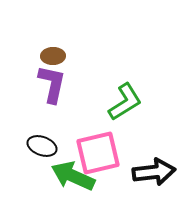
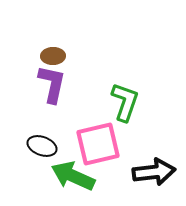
green L-shape: rotated 39 degrees counterclockwise
pink square: moved 9 px up
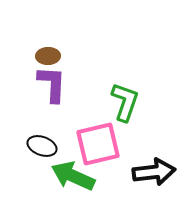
brown ellipse: moved 5 px left
purple L-shape: rotated 9 degrees counterclockwise
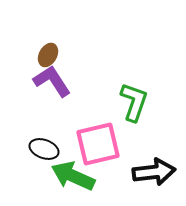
brown ellipse: moved 1 px up; rotated 60 degrees counterclockwise
purple L-shape: moved 3 px up; rotated 36 degrees counterclockwise
green L-shape: moved 9 px right
black ellipse: moved 2 px right, 3 px down
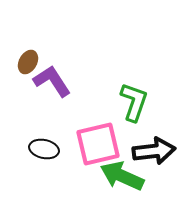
brown ellipse: moved 20 px left, 7 px down
black ellipse: rotated 8 degrees counterclockwise
black arrow: moved 21 px up
green arrow: moved 49 px right
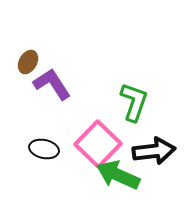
purple L-shape: moved 3 px down
pink square: rotated 33 degrees counterclockwise
green arrow: moved 4 px left, 1 px up
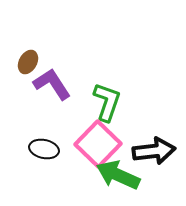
green L-shape: moved 27 px left
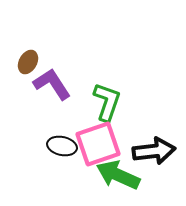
pink square: rotated 27 degrees clockwise
black ellipse: moved 18 px right, 3 px up
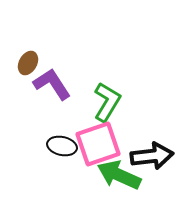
brown ellipse: moved 1 px down
green L-shape: rotated 12 degrees clockwise
black arrow: moved 2 px left, 5 px down
green arrow: moved 1 px right
